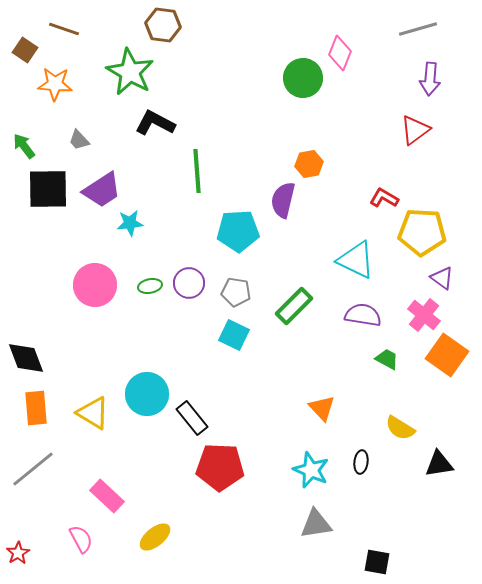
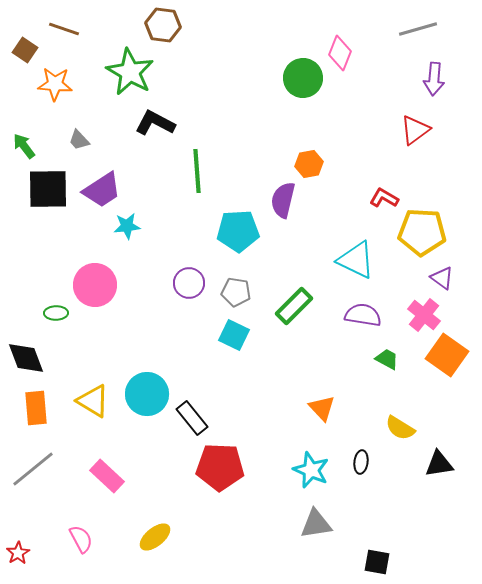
purple arrow at (430, 79): moved 4 px right
cyan star at (130, 223): moved 3 px left, 3 px down
green ellipse at (150, 286): moved 94 px left, 27 px down; rotated 10 degrees clockwise
yellow triangle at (93, 413): moved 12 px up
pink rectangle at (107, 496): moved 20 px up
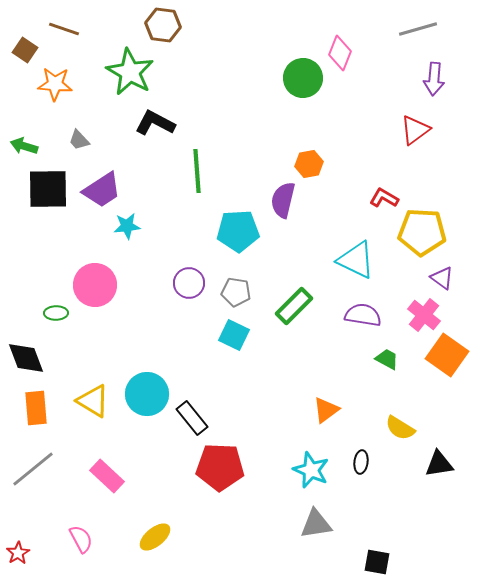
green arrow at (24, 146): rotated 36 degrees counterclockwise
orange triangle at (322, 408): moved 4 px right, 2 px down; rotated 36 degrees clockwise
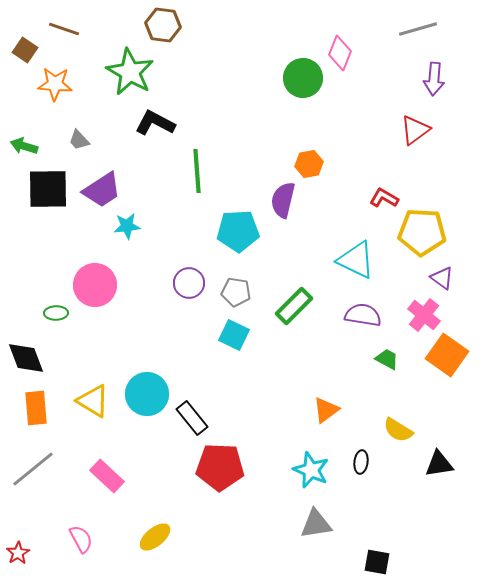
yellow semicircle at (400, 428): moved 2 px left, 2 px down
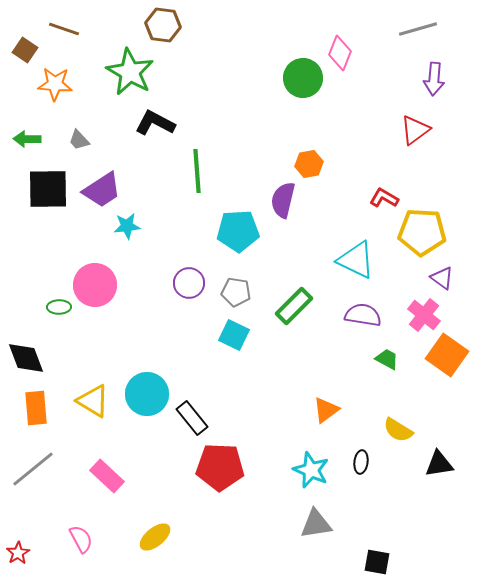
green arrow at (24, 146): moved 3 px right, 7 px up; rotated 16 degrees counterclockwise
green ellipse at (56, 313): moved 3 px right, 6 px up
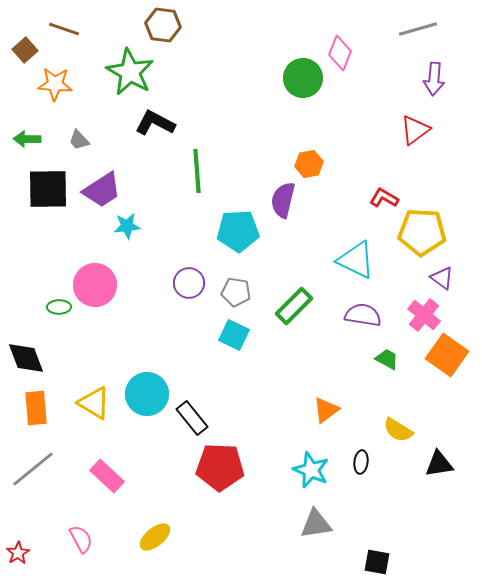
brown square at (25, 50): rotated 15 degrees clockwise
yellow triangle at (93, 401): moved 1 px right, 2 px down
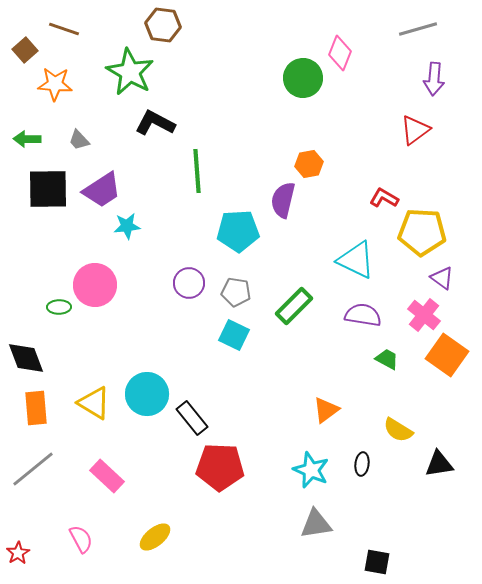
black ellipse at (361, 462): moved 1 px right, 2 px down
